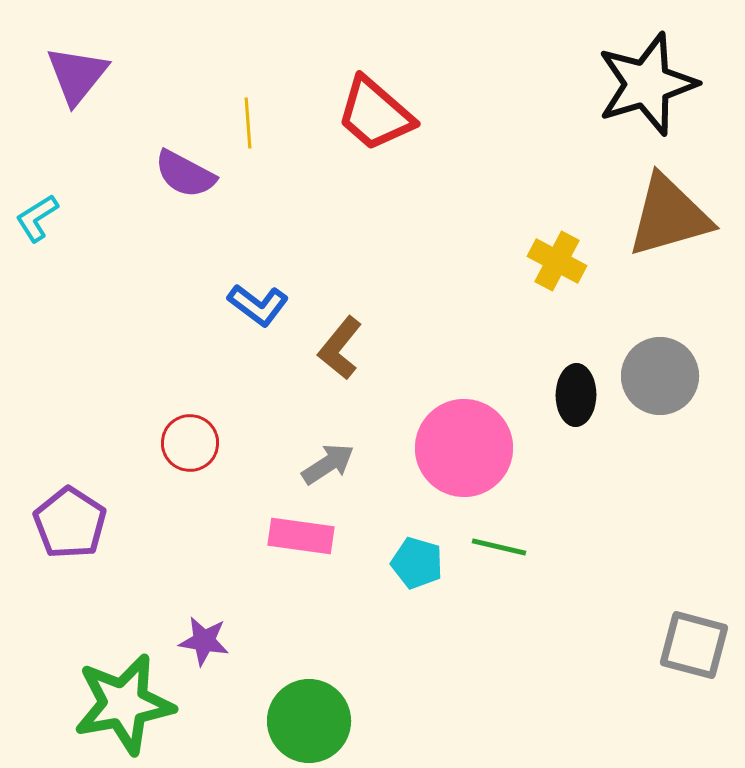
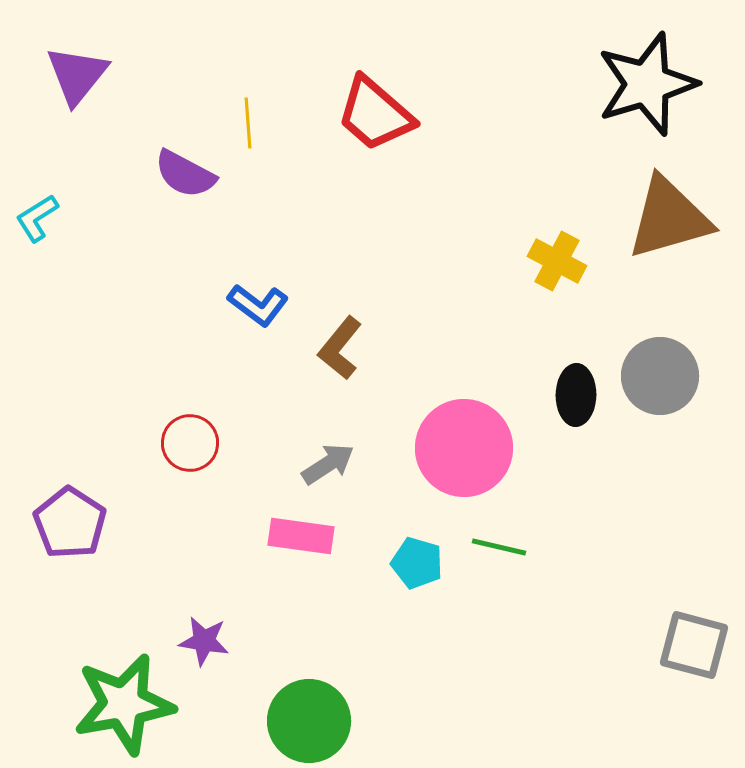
brown triangle: moved 2 px down
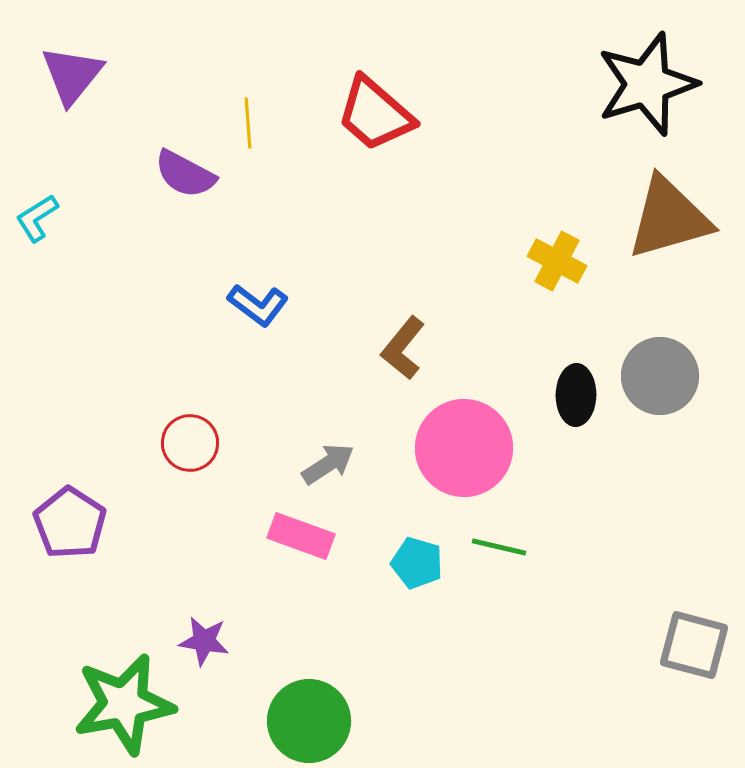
purple triangle: moved 5 px left
brown L-shape: moved 63 px right
pink rectangle: rotated 12 degrees clockwise
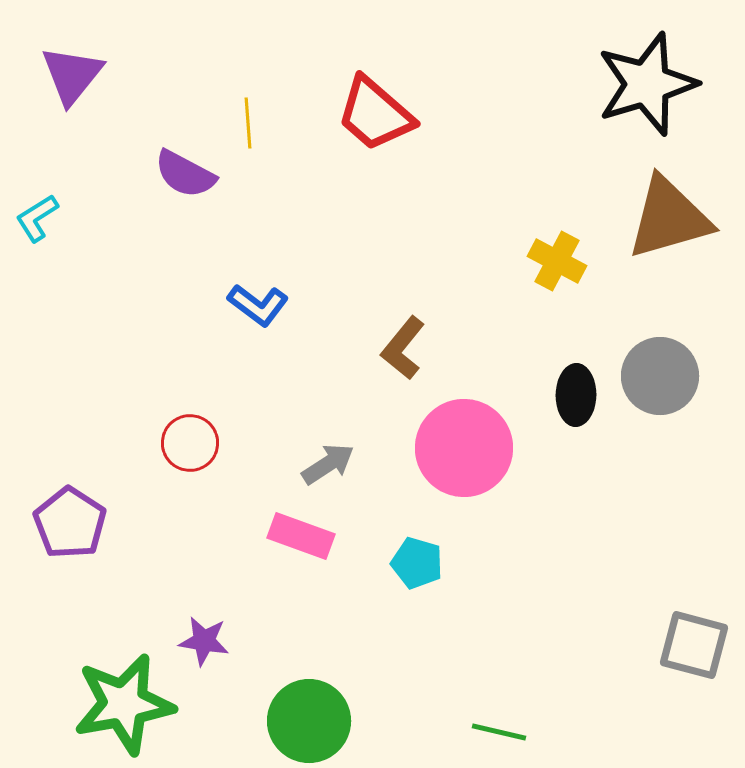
green line: moved 185 px down
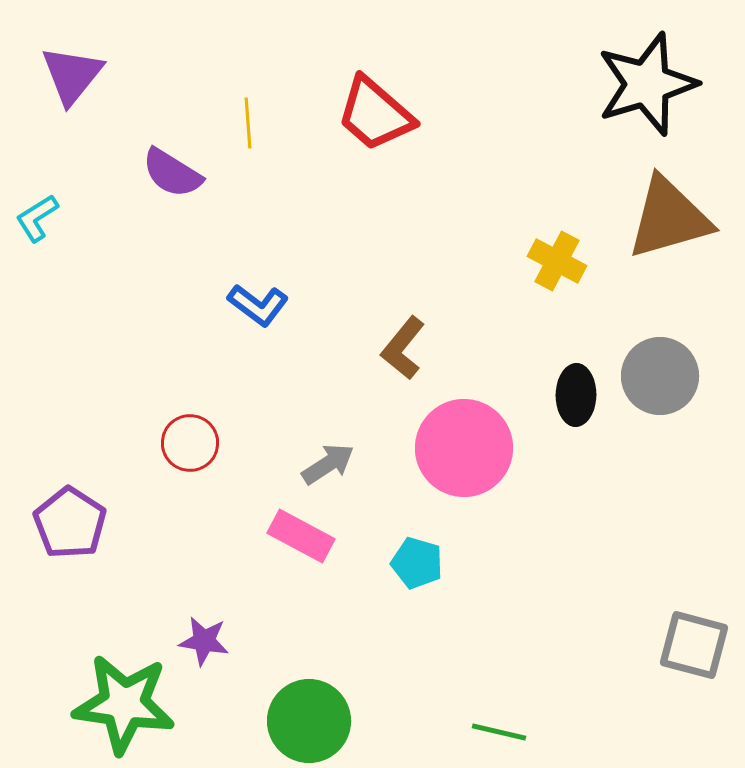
purple semicircle: moved 13 px left, 1 px up; rotated 4 degrees clockwise
pink rectangle: rotated 8 degrees clockwise
green star: rotated 18 degrees clockwise
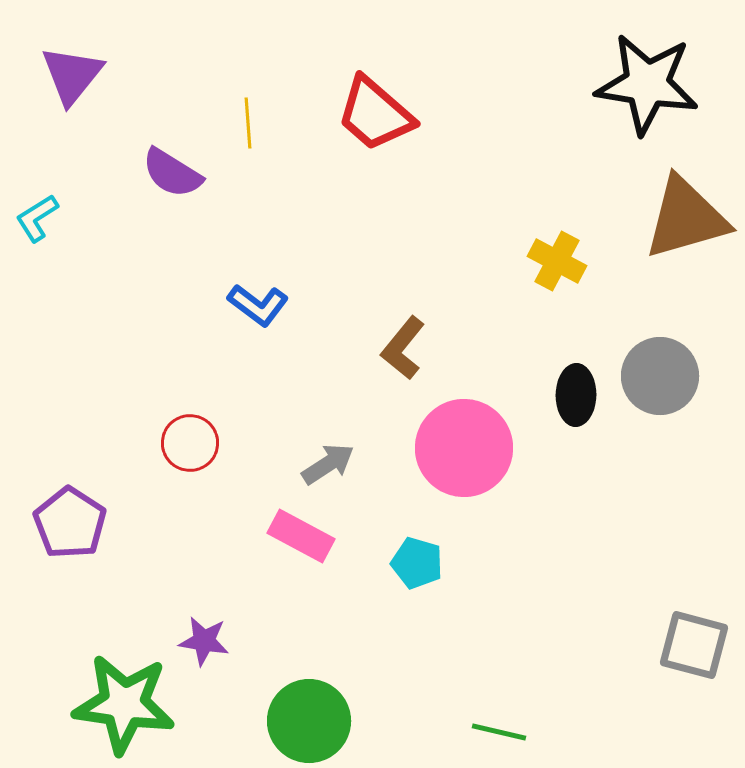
black star: rotated 26 degrees clockwise
brown triangle: moved 17 px right
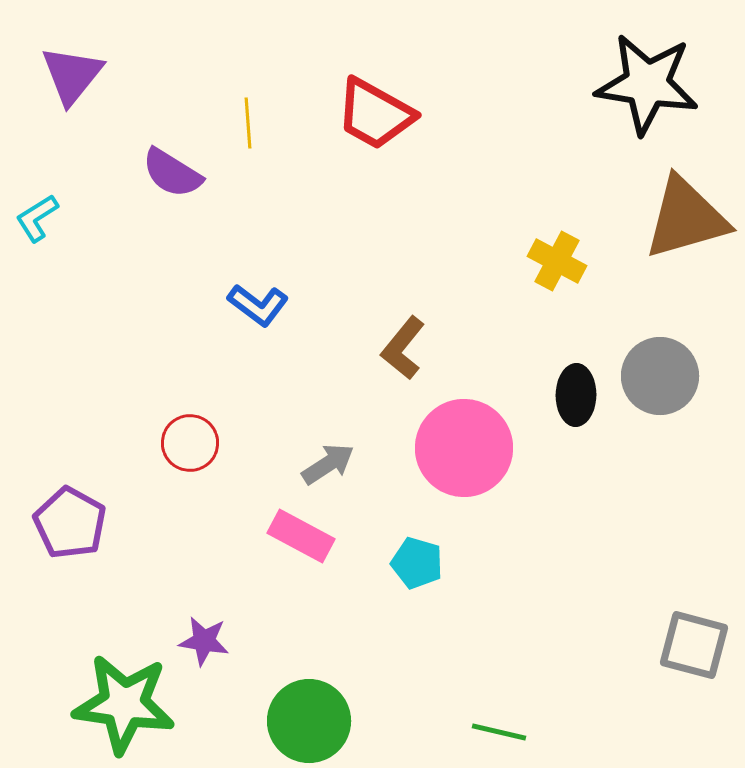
red trapezoid: rotated 12 degrees counterclockwise
purple pentagon: rotated 4 degrees counterclockwise
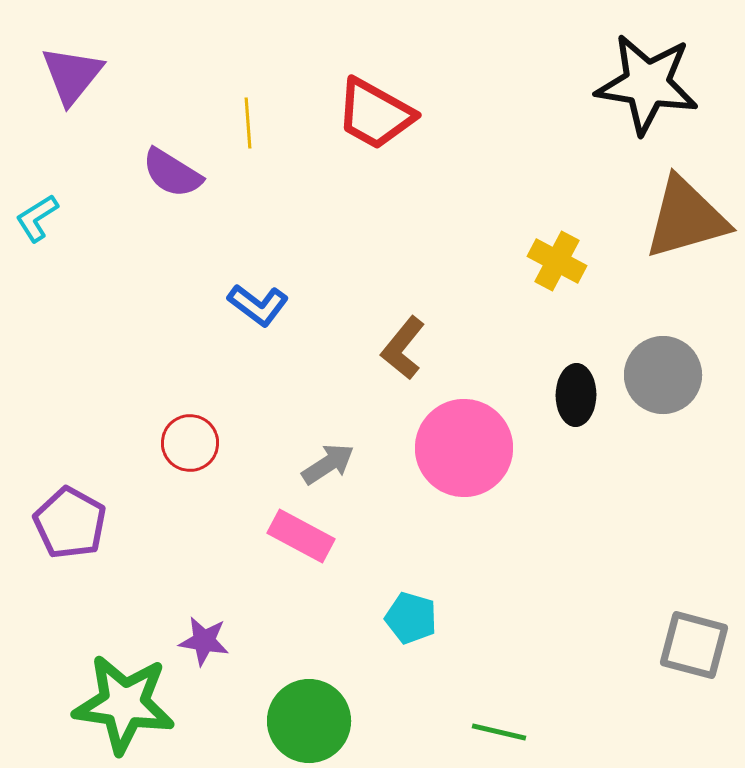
gray circle: moved 3 px right, 1 px up
cyan pentagon: moved 6 px left, 55 px down
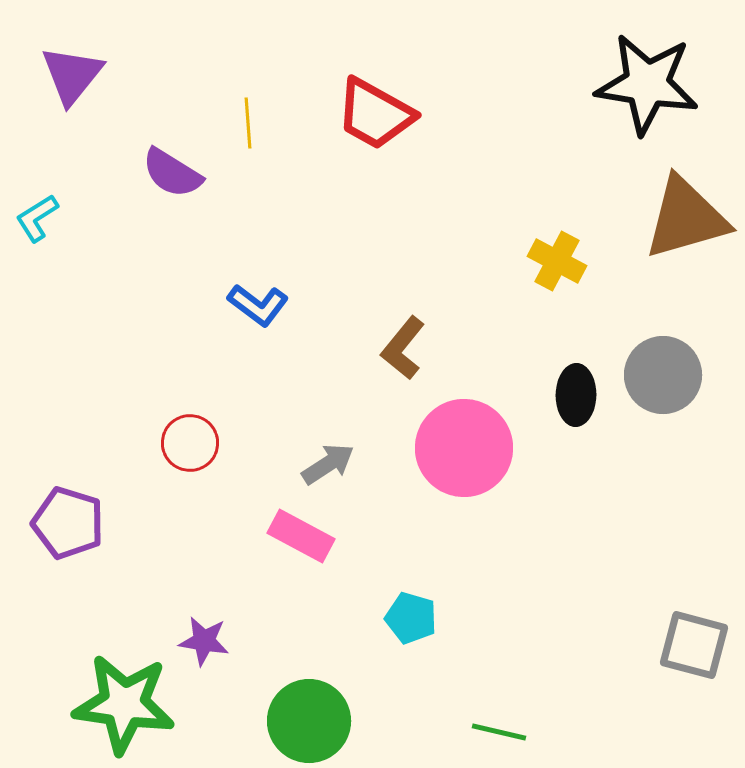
purple pentagon: moved 2 px left; rotated 12 degrees counterclockwise
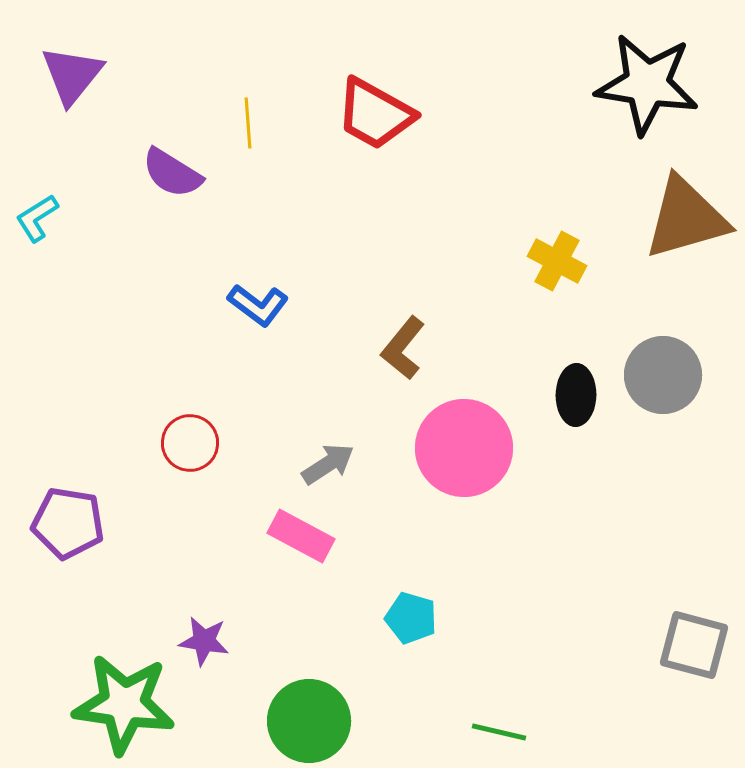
purple pentagon: rotated 8 degrees counterclockwise
